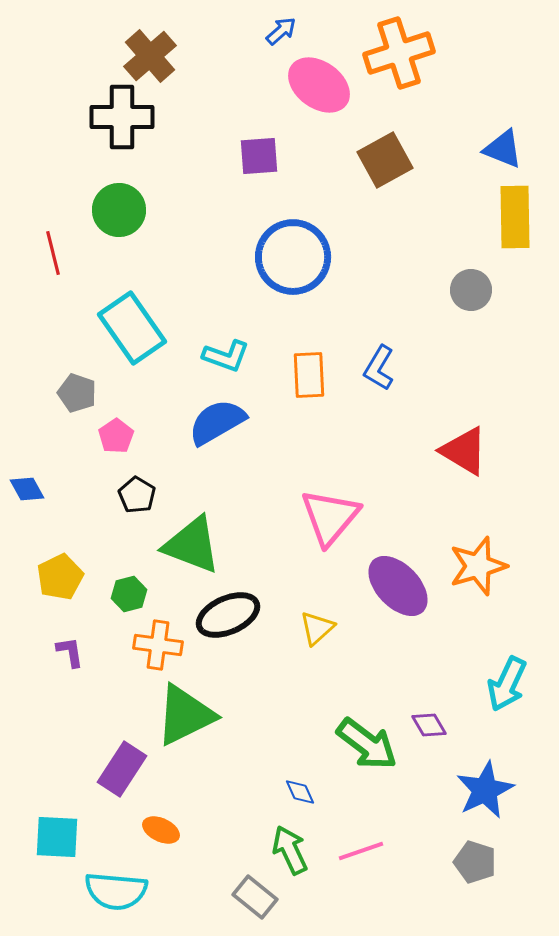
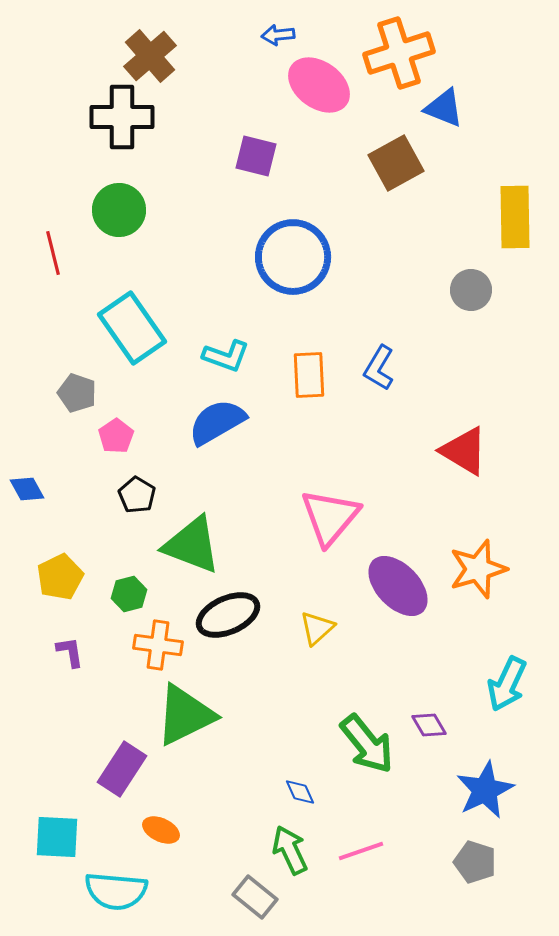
blue arrow at (281, 31): moved 3 px left, 4 px down; rotated 144 degrees counterclockwise
blue triangle at (503, 149): moved 59 px left, 41 px up
purple square at (259, 156): moved 3 px left; rotated 18 degrees clockwise
brown square at (385, 160): moved 11 px right, 3 px down
orange star at (478, 566): moved 3 px down
green arrow at (367, 744): rotated 14 degrees clockwise
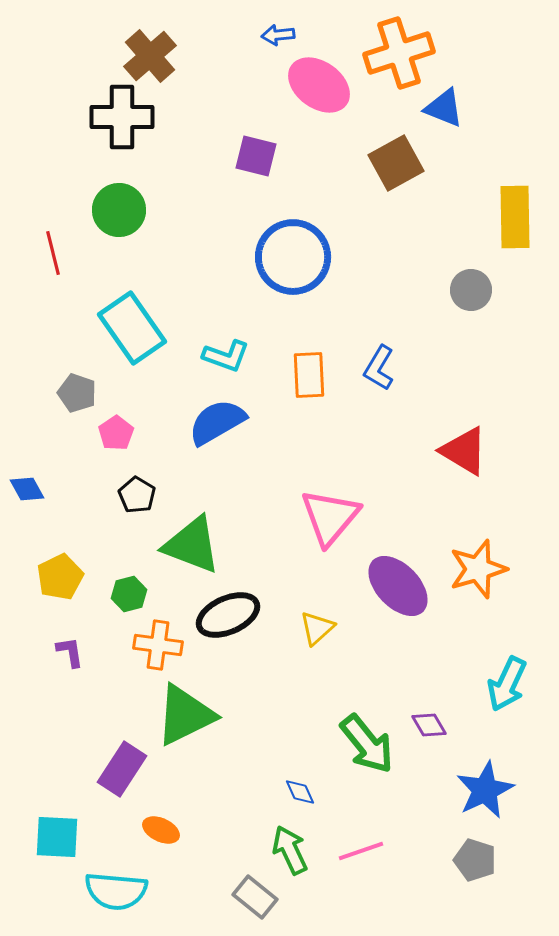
pink pentagon at (116, 436): moved 3 px up
gray pentagon at (475, 862): moved 2 px up
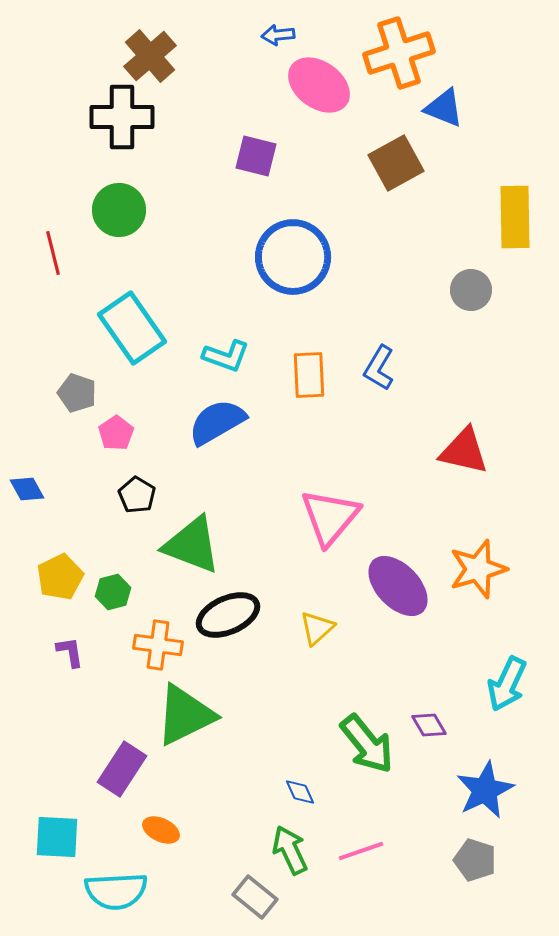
red triangle at (464, 451): rotated 18 degrees counterclockwise
green hexagon at (129, 594): moved 16 px left, 2 px up
cyan semicircle at (116, 891): rotated 8 degrees counterclockwise
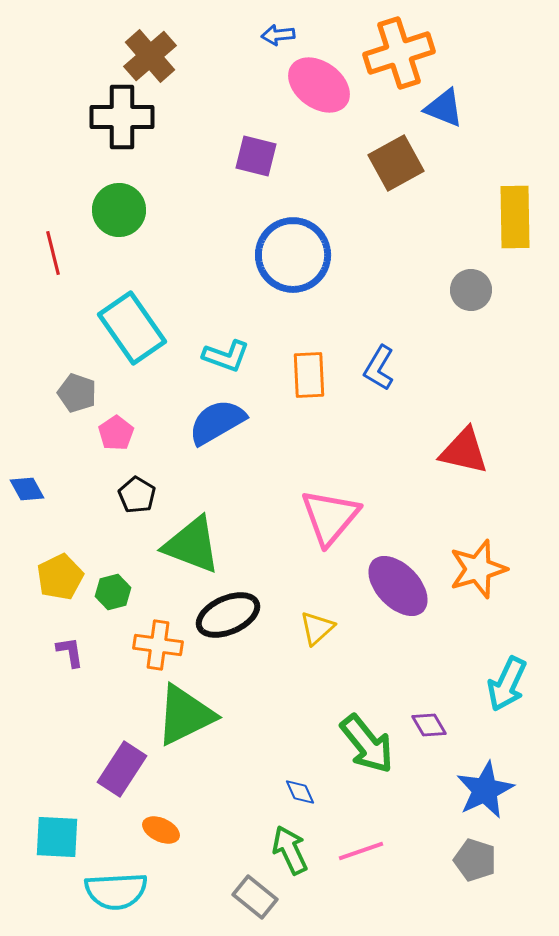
blue circle at (293, 257): moved 2 px up
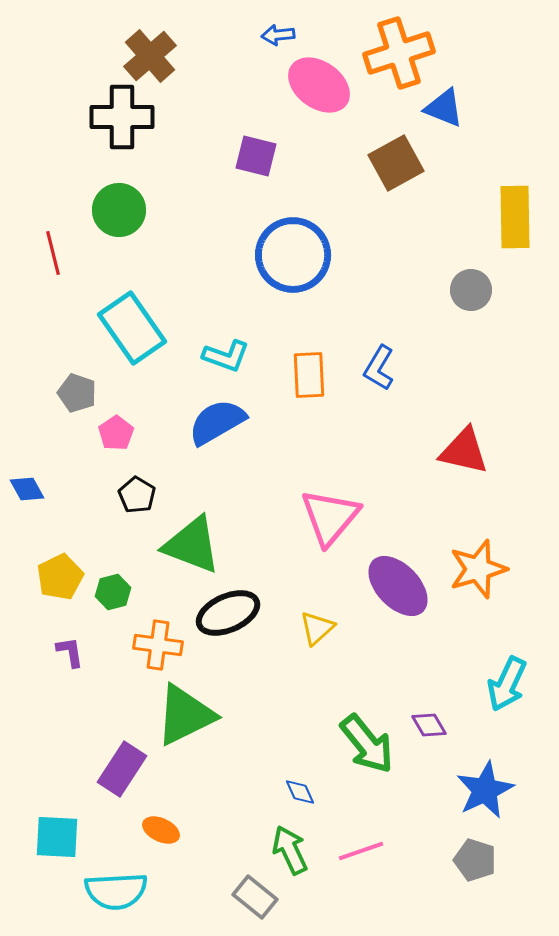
black ellipse at (228, 615): moved 2 px up
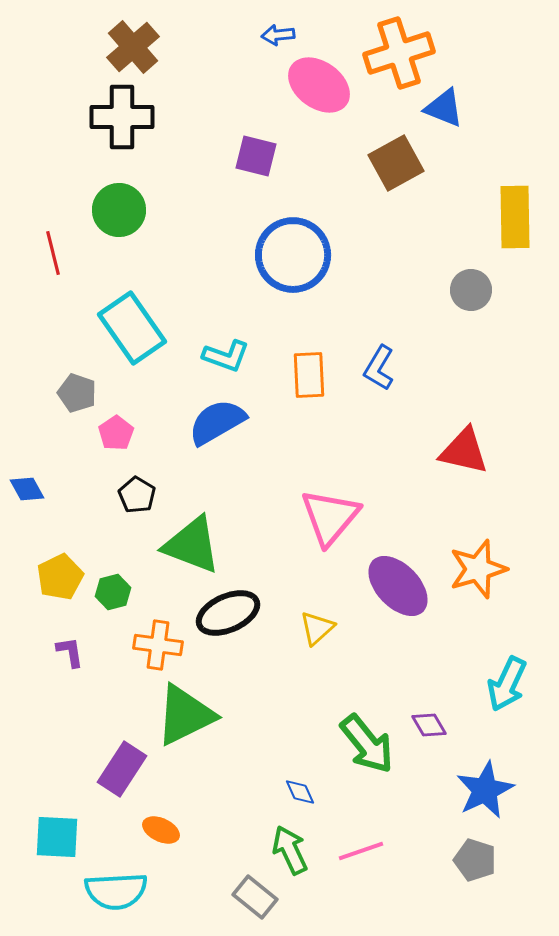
brown cross at (150, 56): moved 17 px left, 9 px up
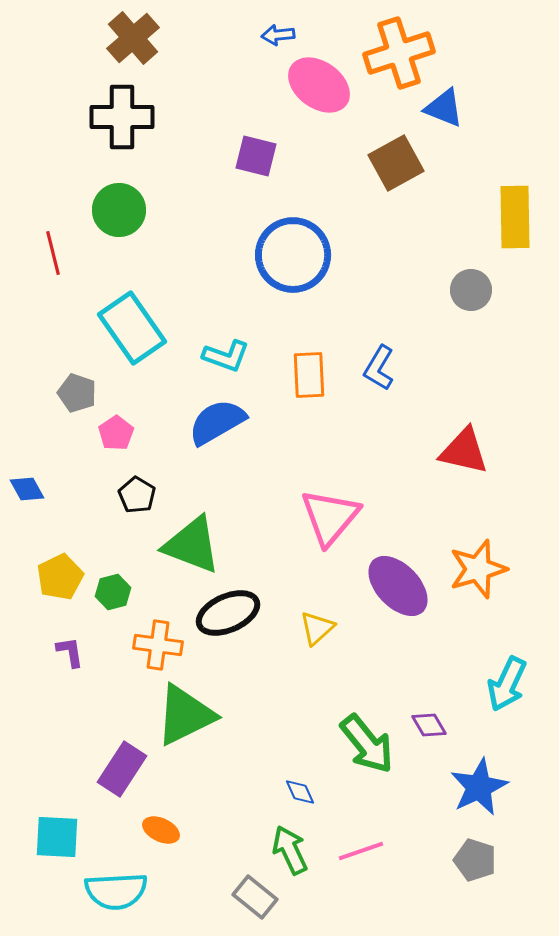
brown cross at (133, 47): moved 9 px up
blue star at (485, 790): moved 6 px left, 3 px up
